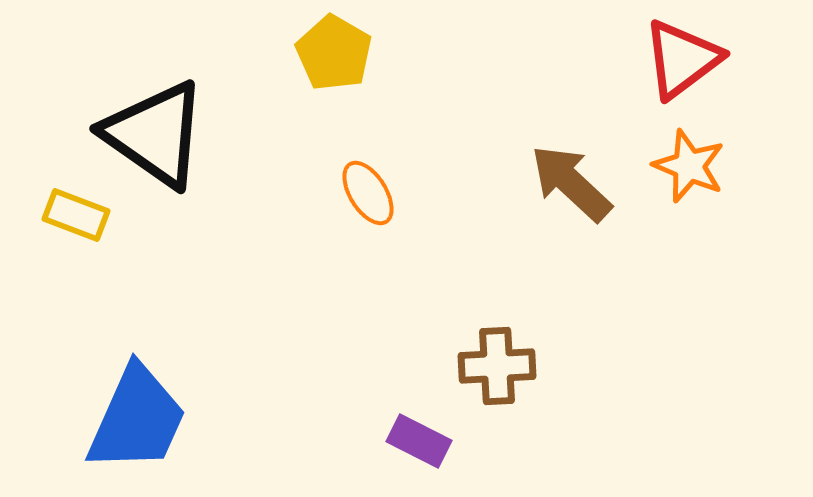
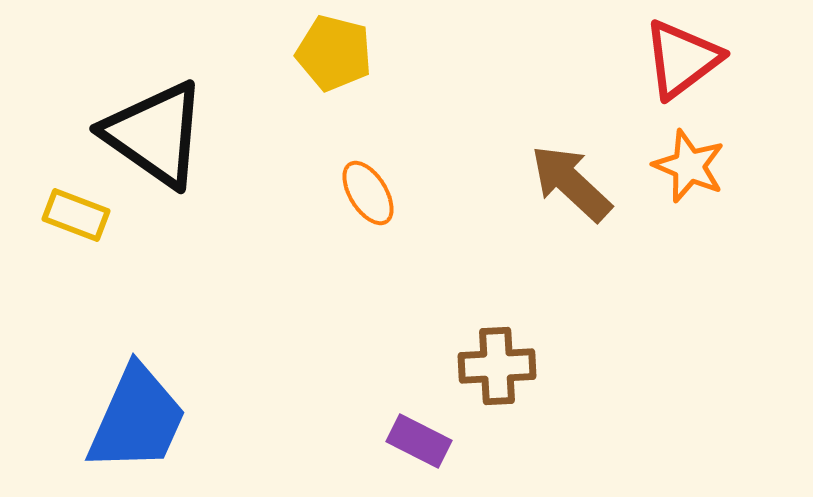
yellow pentagon: rotated 16 degrees counterclockwise
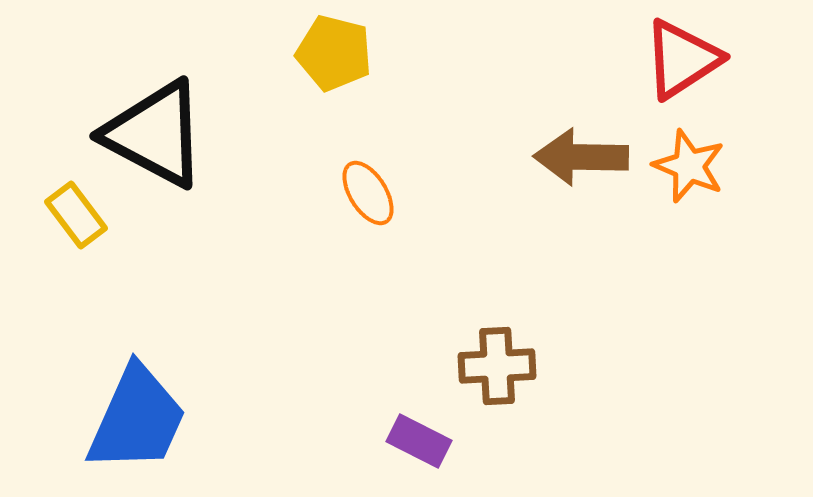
red triangle: rotated 4 degrees clockwise
black triangle: rotated 7 degrees counterclockwise
brown arrow: moved 10 px right, 26 px up; rotated 42 degrees counterclockwise
yellow rectangle: rotated 32 degrees clockwise
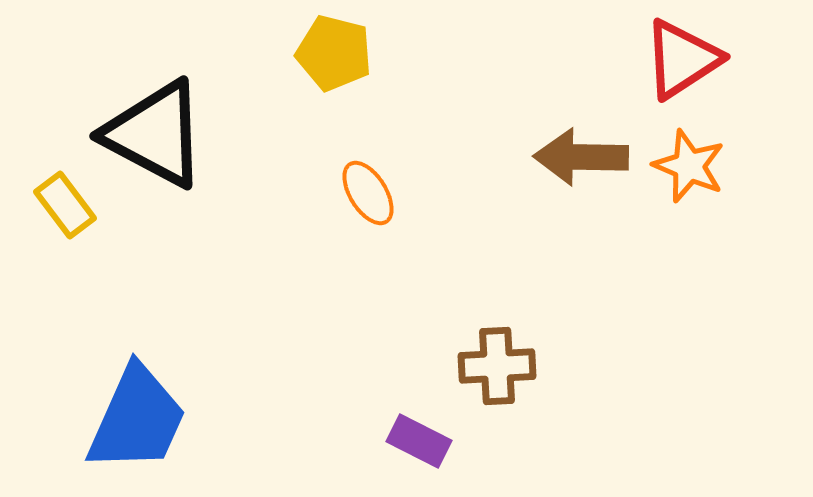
yellow rectangle: moved 11 px left, 10 px up
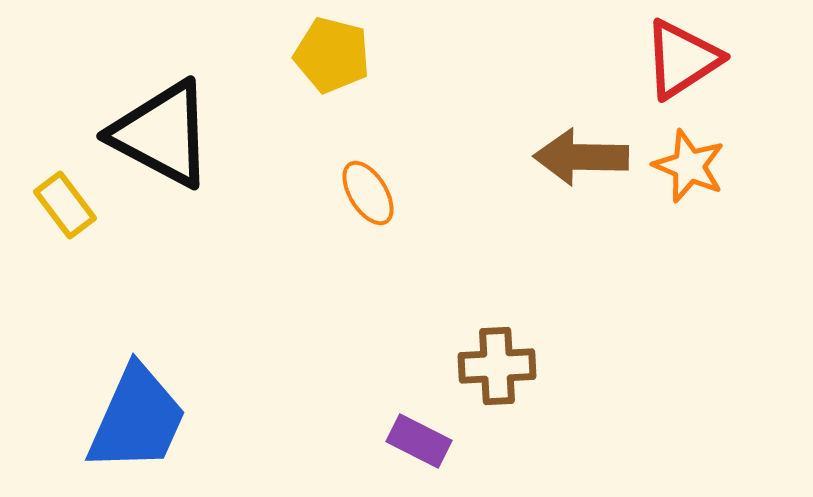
yellow pentagon: moved 2 px left, 2 px down
black triangle: moved 7 px right
